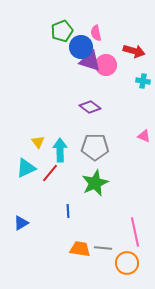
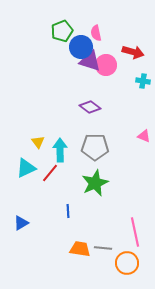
red arrow: moved 1 px left, 1 px down
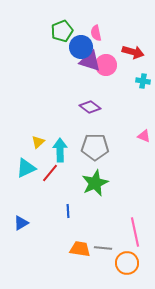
yellow triangle: rotated 24 degrees clockwise
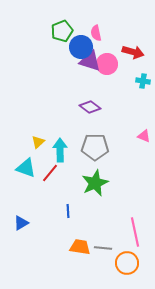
pink circle: moved 1 px right, 1 px up
cyan triangle: rotated 45 degrees clockwise
orange trapezoid: moved 2 px up
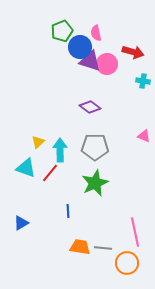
blue circle: moved 1 px left
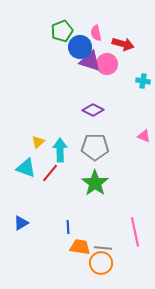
red arrow: moved 10 px left, 8 px up
purple diamond: moved 3 px right, 3 px down; rotated 10 degrees counterclockwise
green star: rotated 12 degrees counterclockwise
blue line: moved 16 px down
orange circle: moved 26 px left
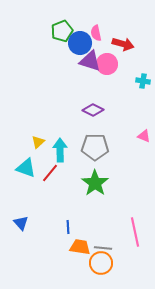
blue circle: moved 4 px up
blue triangle: rotated 42 degrees counterclockwise
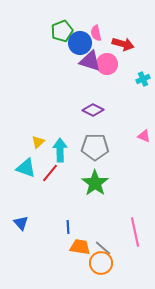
cyan cross: moved 2 px up; rotated 32 degrees counterclockwise
gray line: rotated 36 degrees clockwise
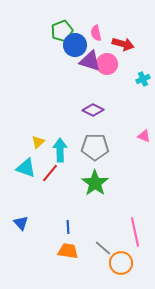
blue circle: moved 5 px left, 2 px down
orange trapezoid: moved 12 px left, 4 px down
orange circle: moved 20 px right
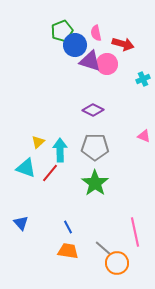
blue line: rotated 24 degrees counterclockwise
orange circle: moved 4 px left
